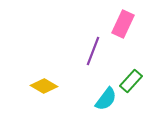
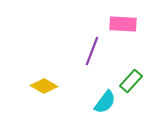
pink rectangle: rotated 68 degrees clockwise
purple line: moved 1 px left
cyan semicircle: moved 1 px left, 3 px down
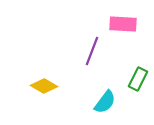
green rectangle: moved 7 px right, 2 px up; rotated 15 degrees counterclockwise
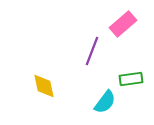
pink rectangle: rotated 44 degrees counterclockwise
green rectangle: moved 7 px left; rotated 55 degrees clockwise
yellow diamond: rotated 48 degrees clockwise
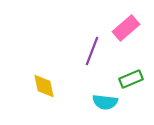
pink rectangle: moved 3 px right, 4 px down
green rectangle: rotated 15 degrees counterclockwise
cyan semicircle: rotated 60 degrees clockwise
